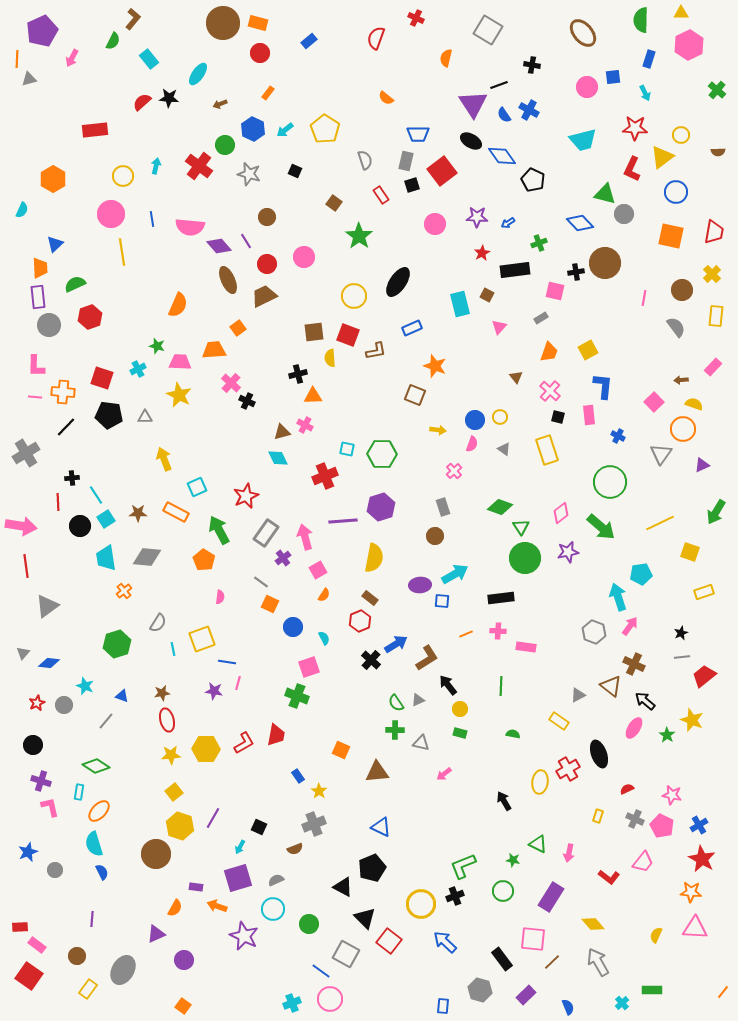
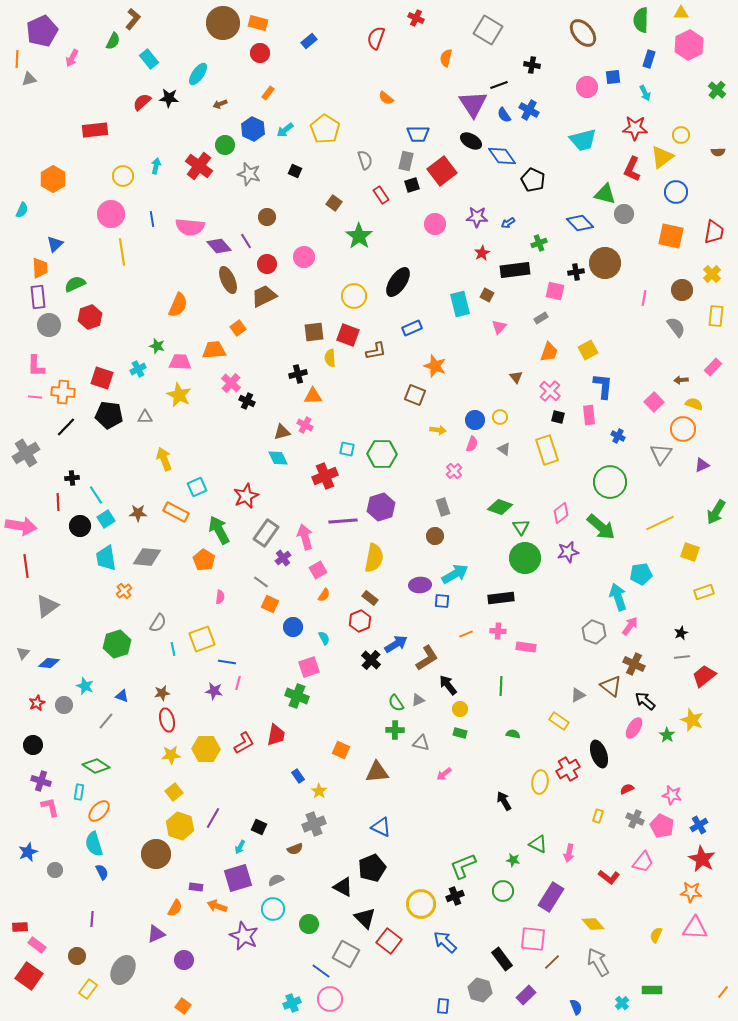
blue semicircle at (568, 1007): moved 8 px right
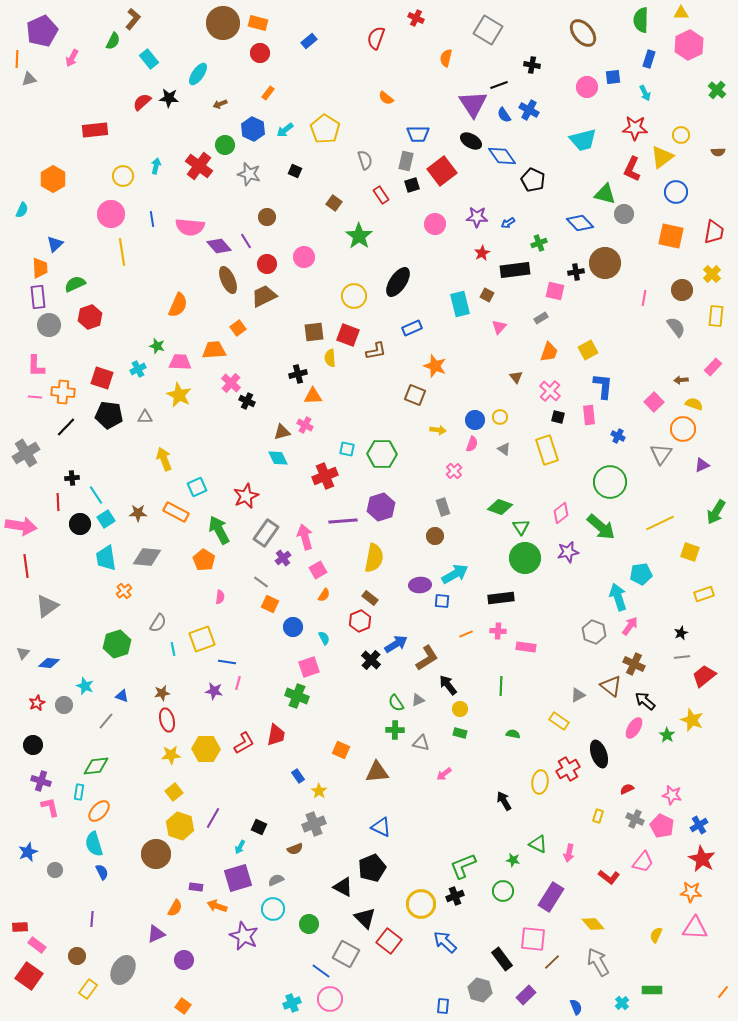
black circle at (80, 526): moved 2 px up
yellow rectangle at (704, 592): moved 2 px down
green diamond at (96, 766): rotated 40 degrees counterclockwise
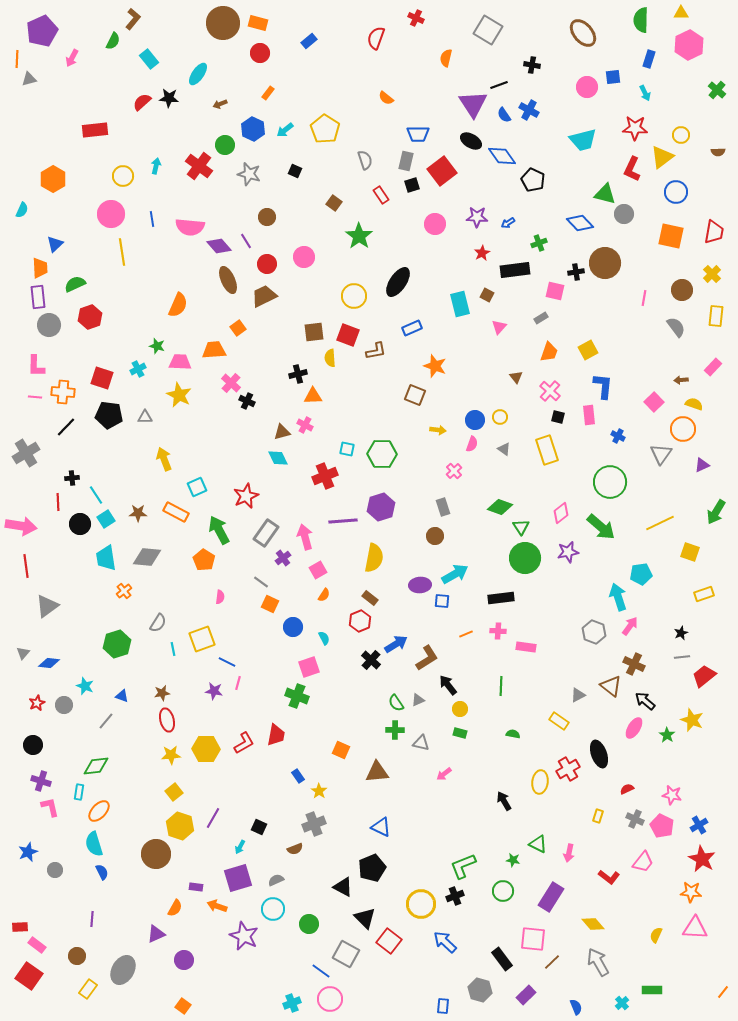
blue line at (227, 662): rotated 18 degrees clockwise
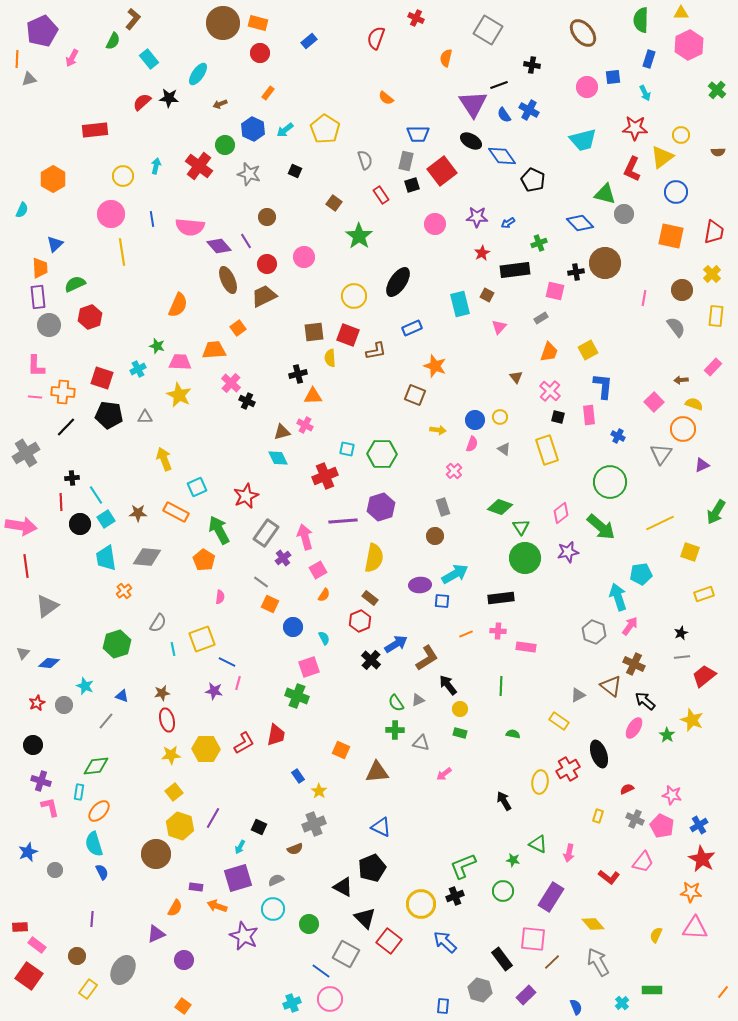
red line at (58, 502): moved 3 px right
